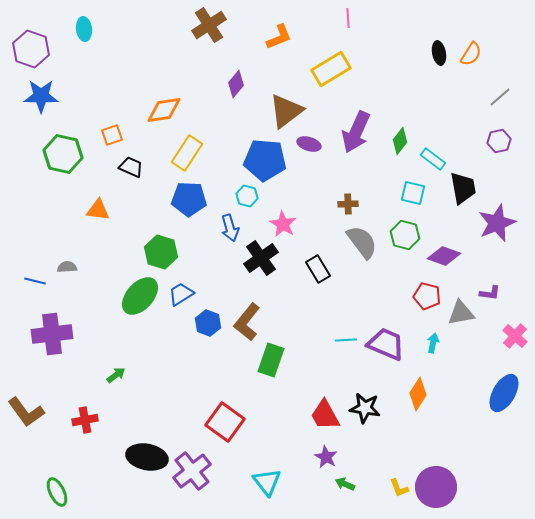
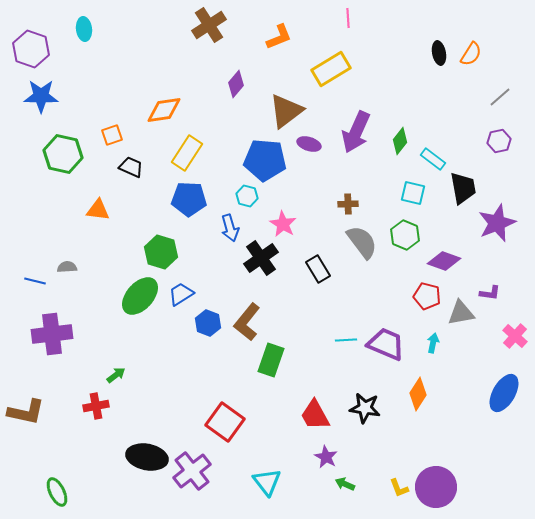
green hexagon at (405, 235): rotated 8 degrees clockwise
purple diamond at (444, 256): moved 5 px down
brown L-shape at (26, 412): rotated 42 degrees counterclockwise
red trapezoid at (325, 415): moved 10 px left
red cross at (85, 420): moved 11 px right, 14 px up
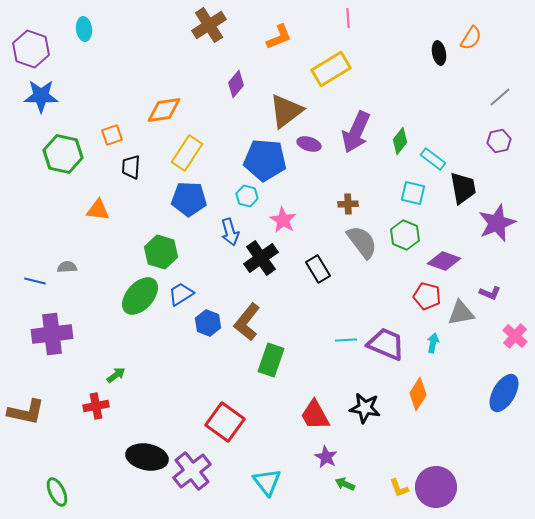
orange semicircle at (471, 54): moved 16 px up
black trapezoid at (131, 167): rotated 110 degrees counterclockwise
pink star at (283, 224): moved 4 px up
blue arrow at (230, 228): moved 4 px down
purple L-shape at (490, 293): rotated 15 degrees clockwise
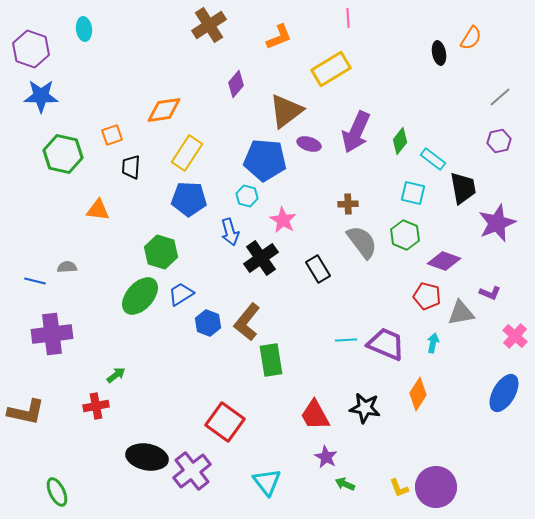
green rectangle at (271, 360): rotated 28 degrees counterclockwise
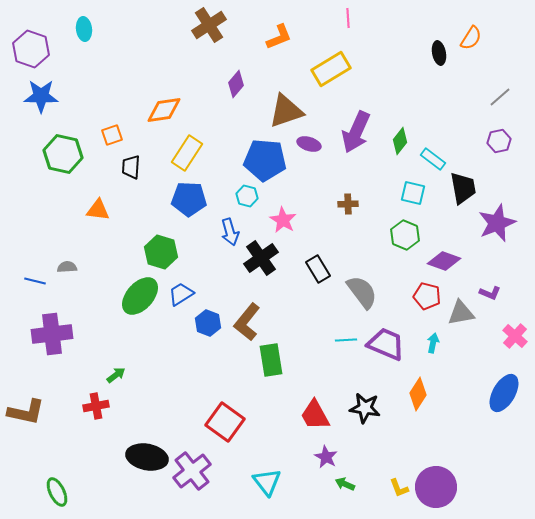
brown triangle at (286, 111): rotated 18 degrees clockwise
gray semicircle at (362, 242): moved 50 px down
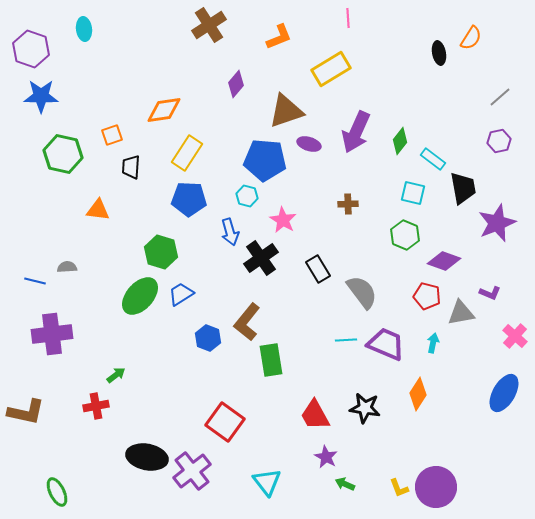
blue hexagon at (208, 323): moved 15 px down
